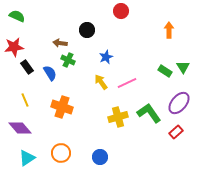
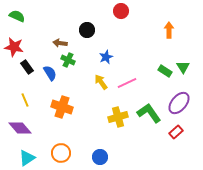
red star: rotated 18 degrees clockwise
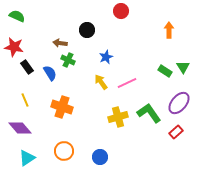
orange circle: moved 3 px right, 2 px up
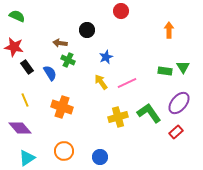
green rectangle: rotated 24 degrees counterclockwise
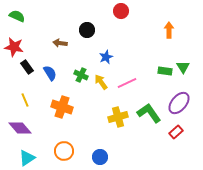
green cross: moved 13 px right, 15 px down
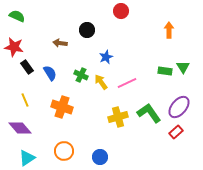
purple ellipse: moved 4 px down
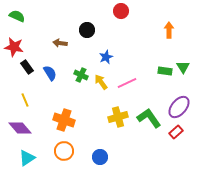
orange cross: moved 2 px right, 13 px down
green L-shape: moved 5 px down
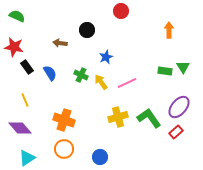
orange circle: moved 2 px up
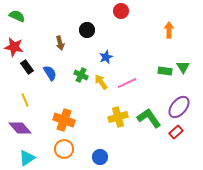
brown arrow: rotated 112 degrees counterclockwise
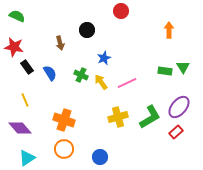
blue star: moved 2 px left, 1 px down
green L-shape: moved 1 px right, 1 px up; rotated 95 degrees clockwise
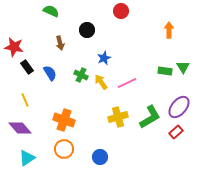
green semicircle: moved 34 px right, 5 px up
